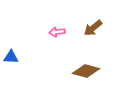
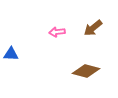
blue triangle: moved 3 px up
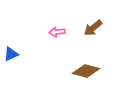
blue triangle: rotated 28 degrees counterclockwise
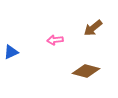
pink arrow: moved 2 px left, 8 px down
blue triangle: moved 2 px up
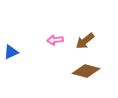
brown arrow: moved 8 px left, 13 px down
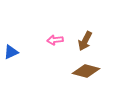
brown arrow: rotated 24 degrees counterclockwise
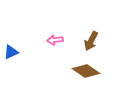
brown arrow: moved 6 px right
brown diamond: rotated 20 degrees clockwise
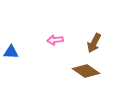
brown arrow: moved 3 px right, 2 px down
blue triangle: rotated 28 degrees clockwise
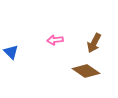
blue triangle: rotated 42 degrees clockwise
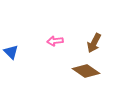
pink arrow: moved 1 px down
